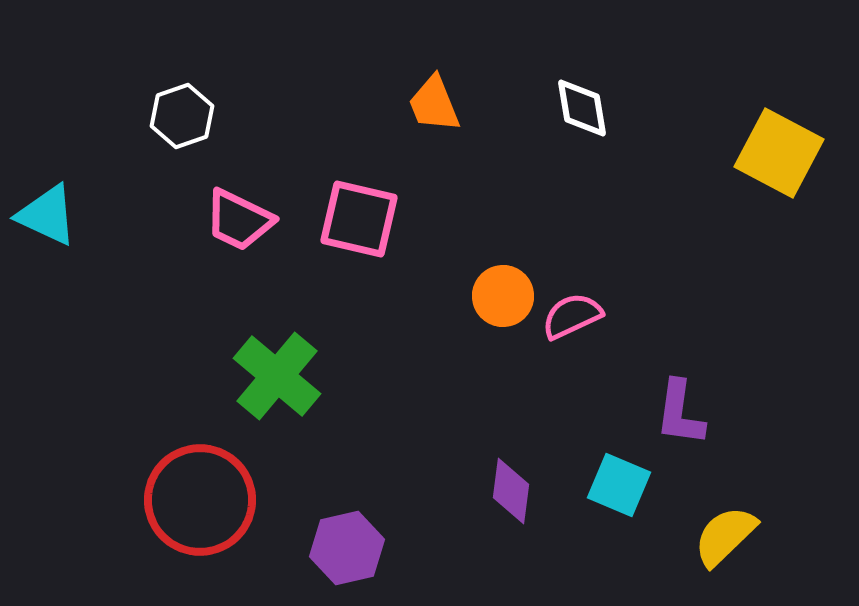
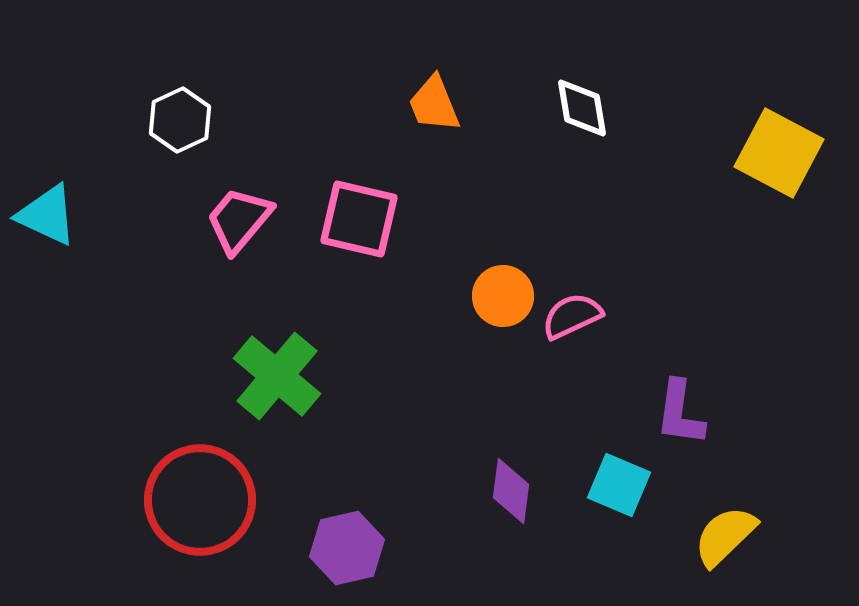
white hexagon: moved 2 px left, 4 px down; rotated 6 degrees counterclockwise
pink trapezoid: rotated 104 degrees clockwise
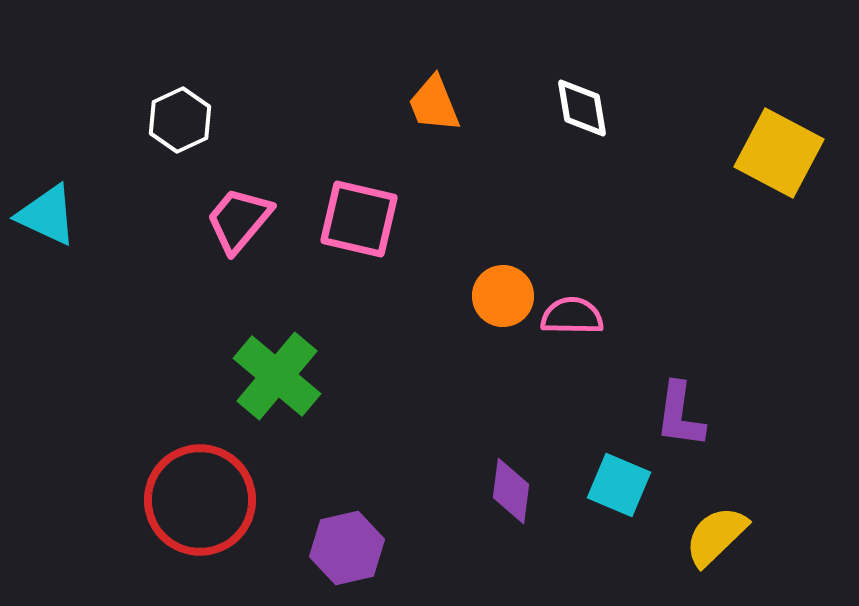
pink semicircle: rotated 26 degrees clockwise
purple L-shape: moved 2 px down
yellow semicircle: moved 9 px left
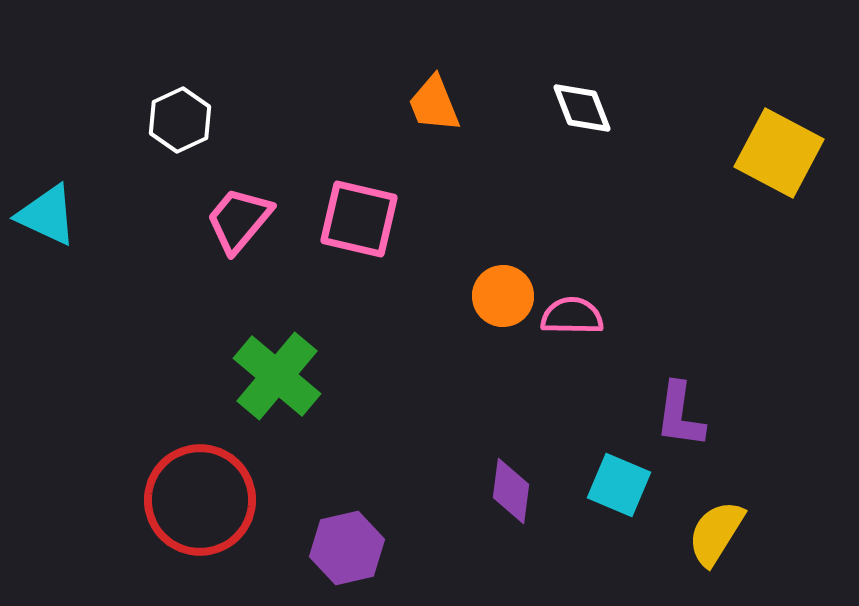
white diamond: rotated 12 degrees counterclockwise
yellow semicircle: moved 3 px up; rotated 14 degrees counterclockwise
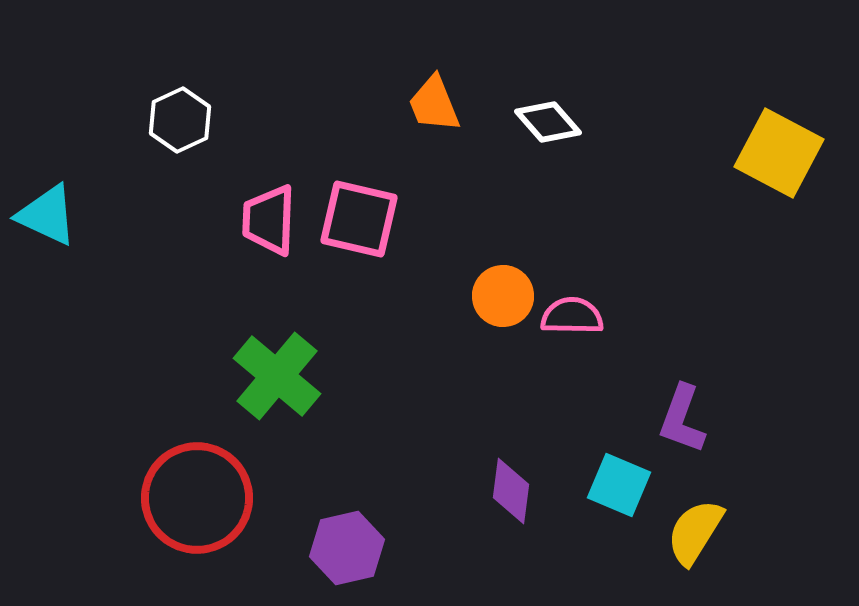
white diamond: moved 34 px left, 14 px down; rotated 20 degrees counterclockwise
pink trapezoid: moved 30 px right; rotated 38 degrees counterclockwise
purple L-shape: moved 2 px right, 4 px down; rotated 12 degrees clockwise
red circle: moved 3 px left, 2 px up
yellow semicircle: moved 21 px left, 1 px up
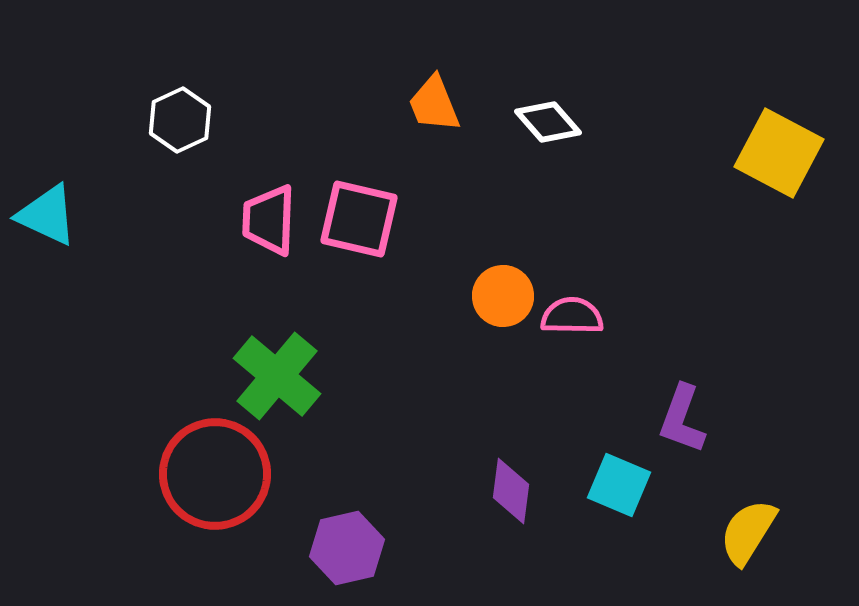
red circle: moved 18 px right, 24 px up
yellow semicircle: moved 53 px right
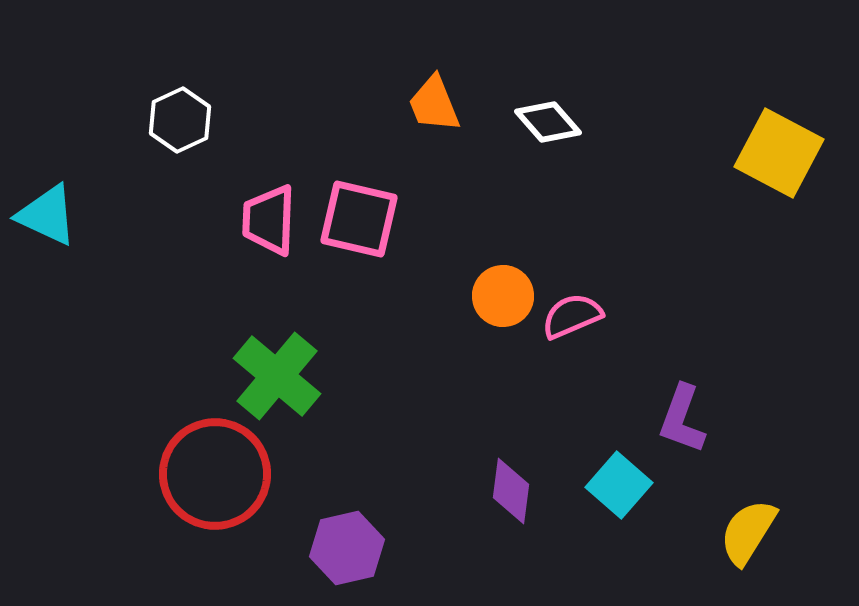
pink semicircle: rotated 24 degrees counterclockwise
cyan square: rotated 18 degrees clockwise
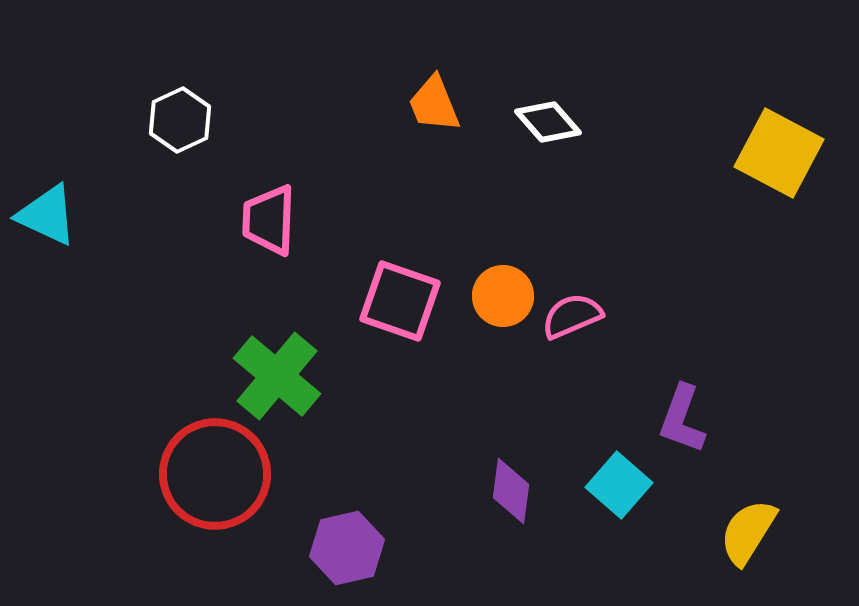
pink square: moved 41 px right, 82 px down; rotated 6 degrees clockwise
